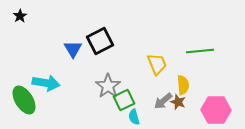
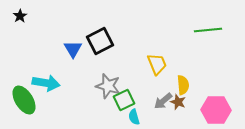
green line: moved 8 px right, 21 px up
gray star: rotated 20 degrees counterclockwise
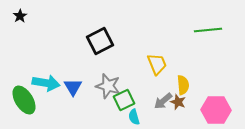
blue triangle: moved 38 px down
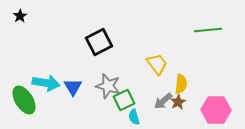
black square: moved 1 px left, 1 px down
yellow trapezoid: rotated 15 degrees counterclockwise
yellow semicircle: moved 2 px left, 1 px up; rotated 12 degrees clockwise
brown star: rotated 21 degrees clockwise
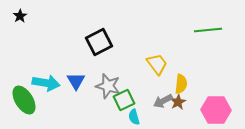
blue triangle: moved 3 px right, 6 px up
gray arrow: rotated 12 degrees clockwise
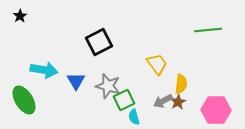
cyan arrow: moved 2 px left, 13 px up
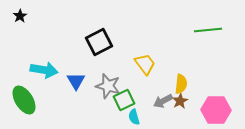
yellow trapezoid: moved 12 px left
brown star: moved 2 px right, 1 px up
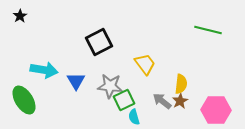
green line: rotated 20 degrees clockwise
gray star: moved 2 px right; rotated 10 degrees counterclockwise
gray arrow: moved 1 px left; rotated 66 degrees clockwise
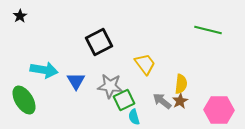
pink hexagon: moved 3 px right
